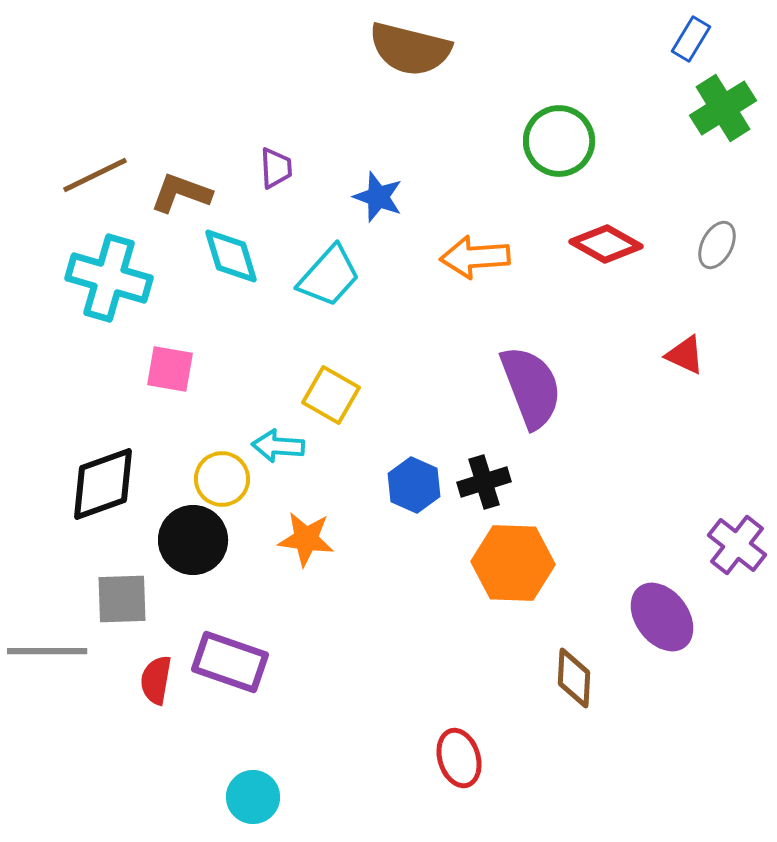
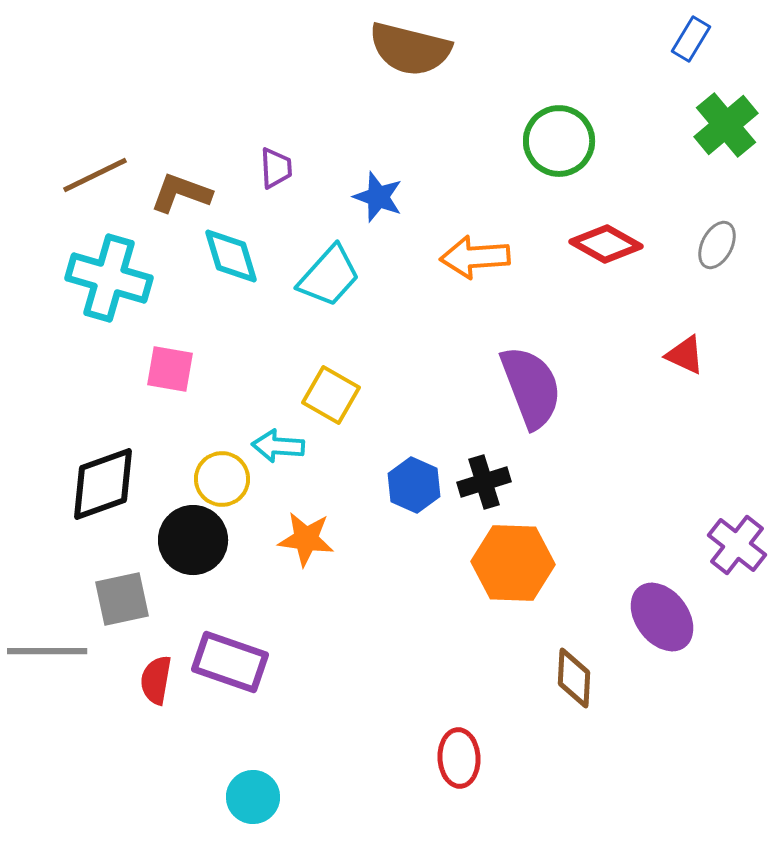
green cross: moved 3 px right, 17 px down; rotated 8 degrees counterclockwise
gray square: rotated 10 degrees counterclockwise
red ellipse: rotated 14 degrees clockwise
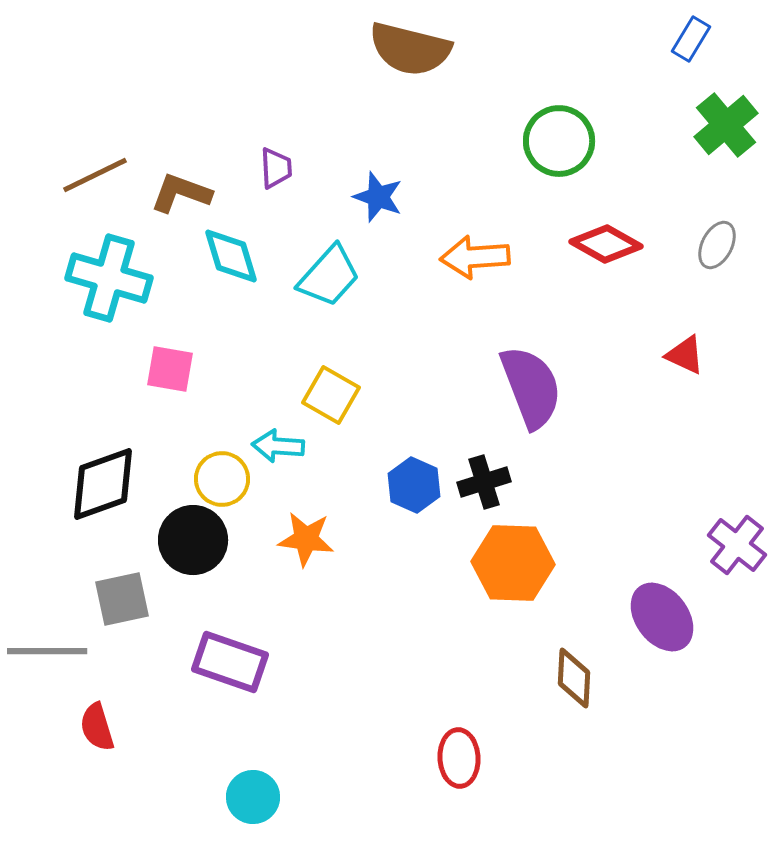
red semicircle: moved 59 px left, 47 px down; rotated 27 degrees counterclockwise
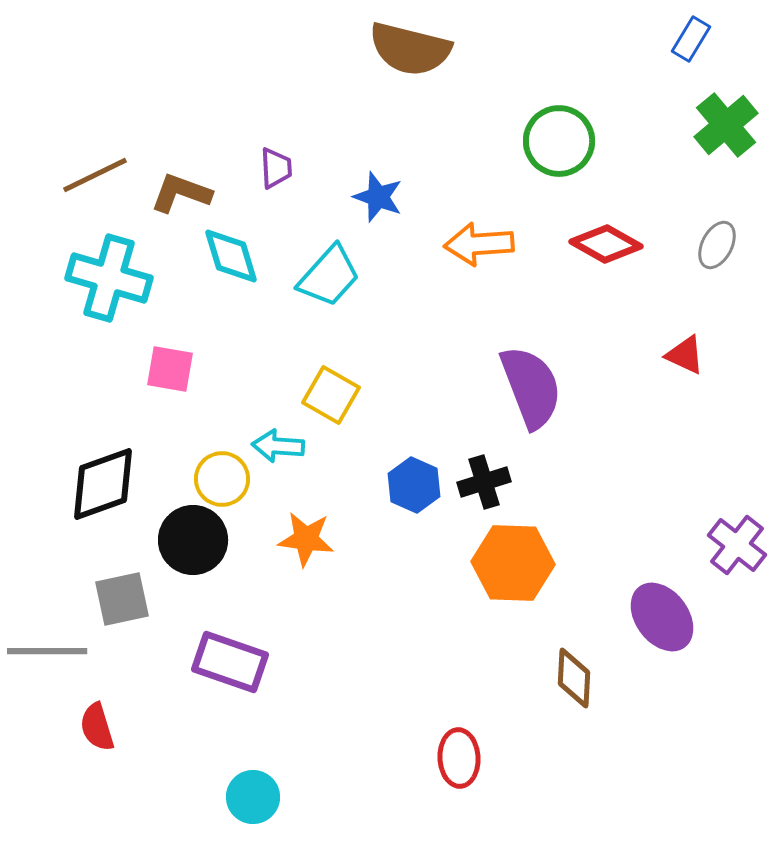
orange arrow: moved 4 px right, 13 px up
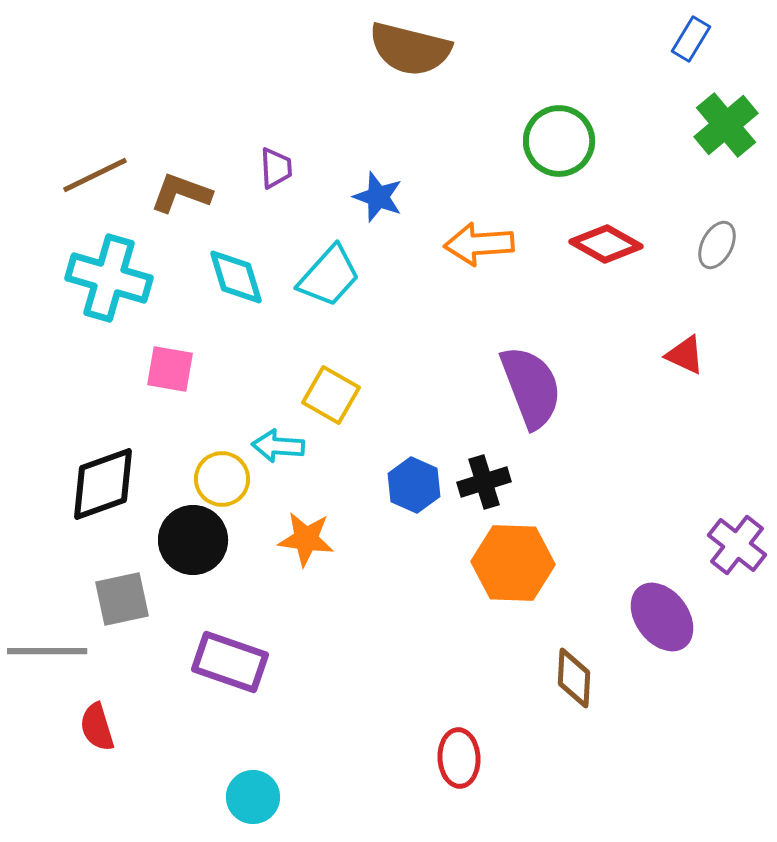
cyan diamond: moved 5 px right, 21 px down
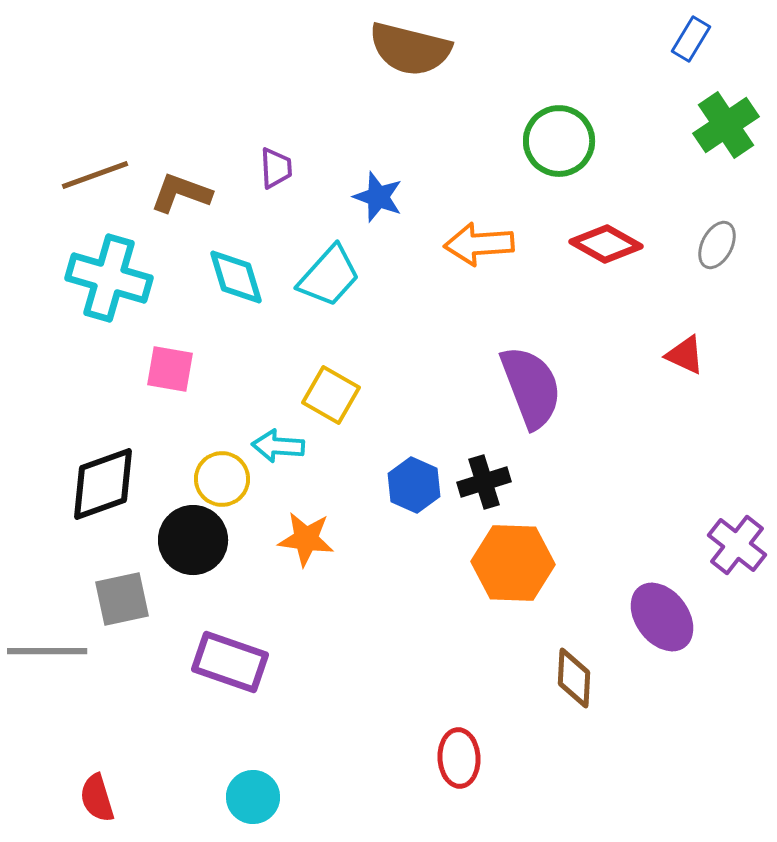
green cross: rotated 6 degrees clockwise
brown line: rotated 6 degrees clockwise
red semicircle: moved 71 px down
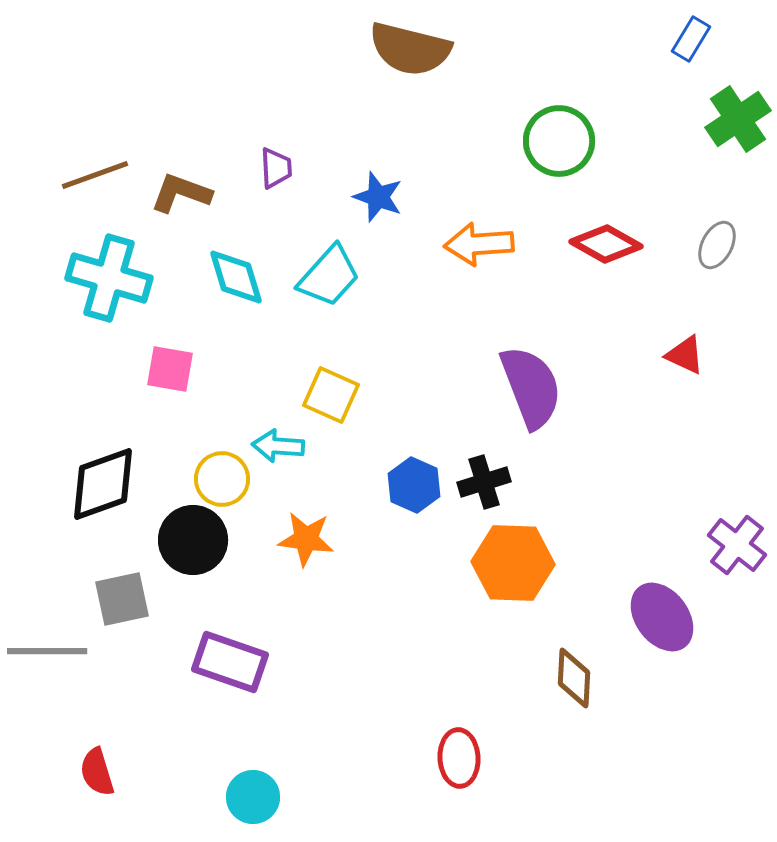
green cross: moved 12 px right, 6 px up
yellow square: rotated 6 degrees counterclockwise
red semicircle: moved 26 px up
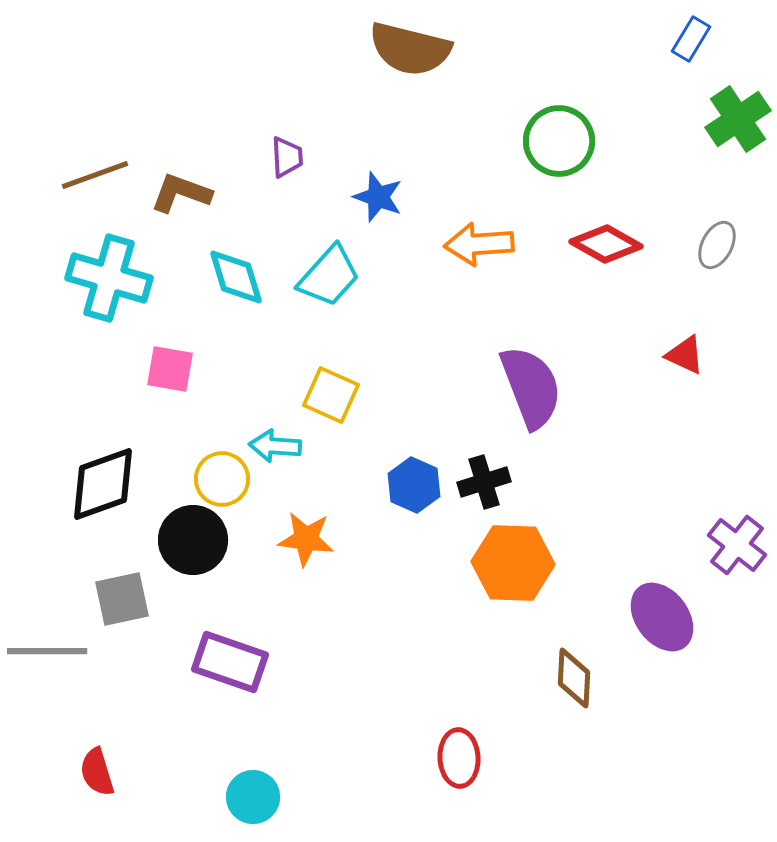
purple trapezoid: moved 11 px right, 11 px up
cyan arrow: moved 3 px left
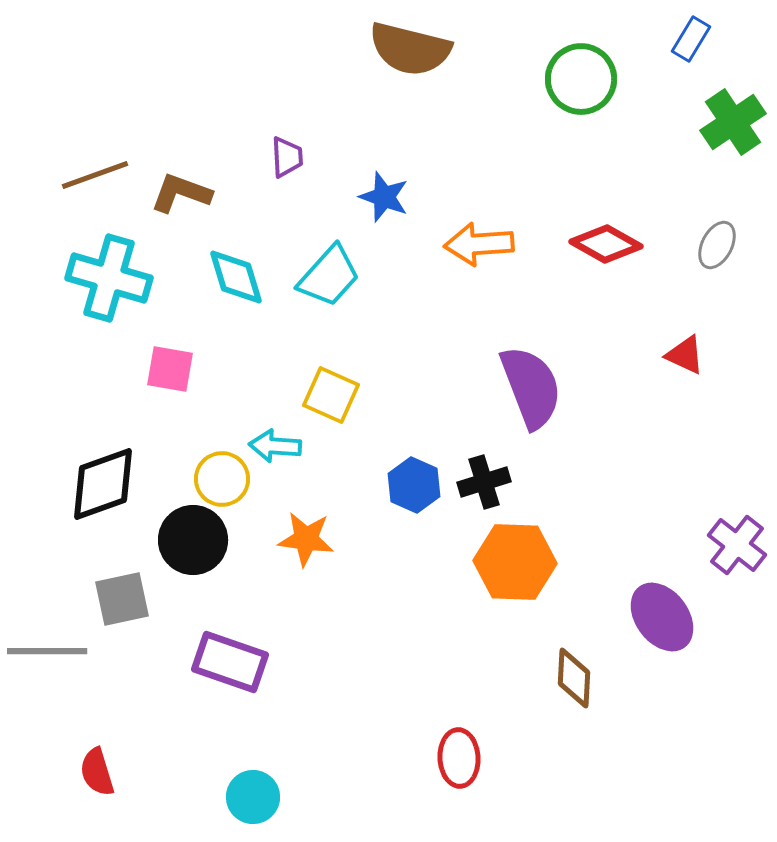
green cross: moved 5 px left, 3 px down
green circle: moved 22 px right, 62 px up
blue star: moved 6 px right
orange hexagon: moved 2 px right, 1 px up
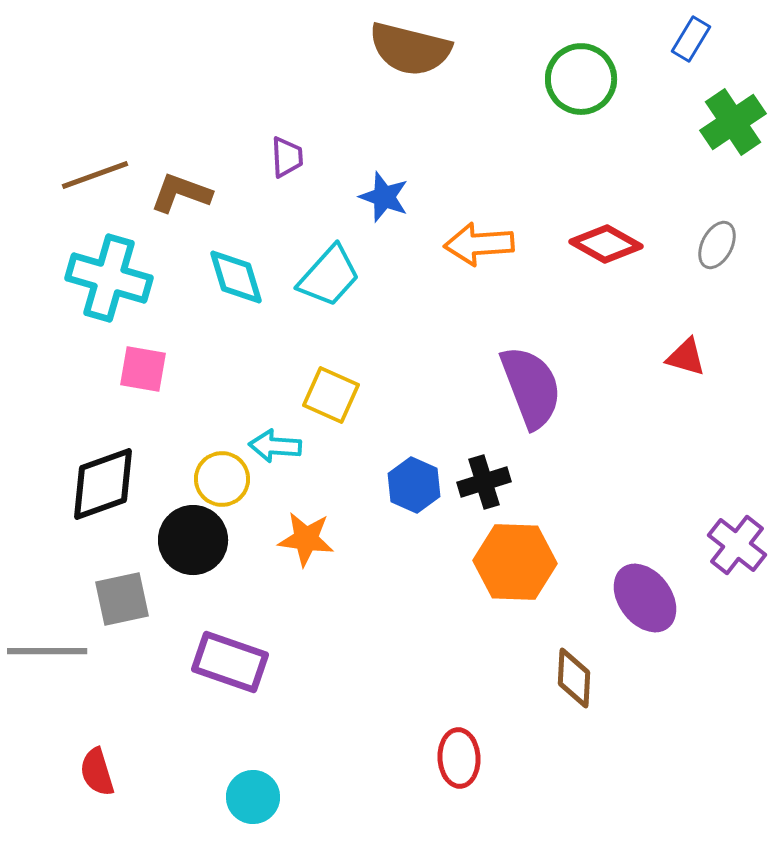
red triangle: moved 1 px right, 2 px down; rotated 9 degrees counterclockwise
pink square: moved 27 px left
purple ellipse: moved 17 px left, 19 px up
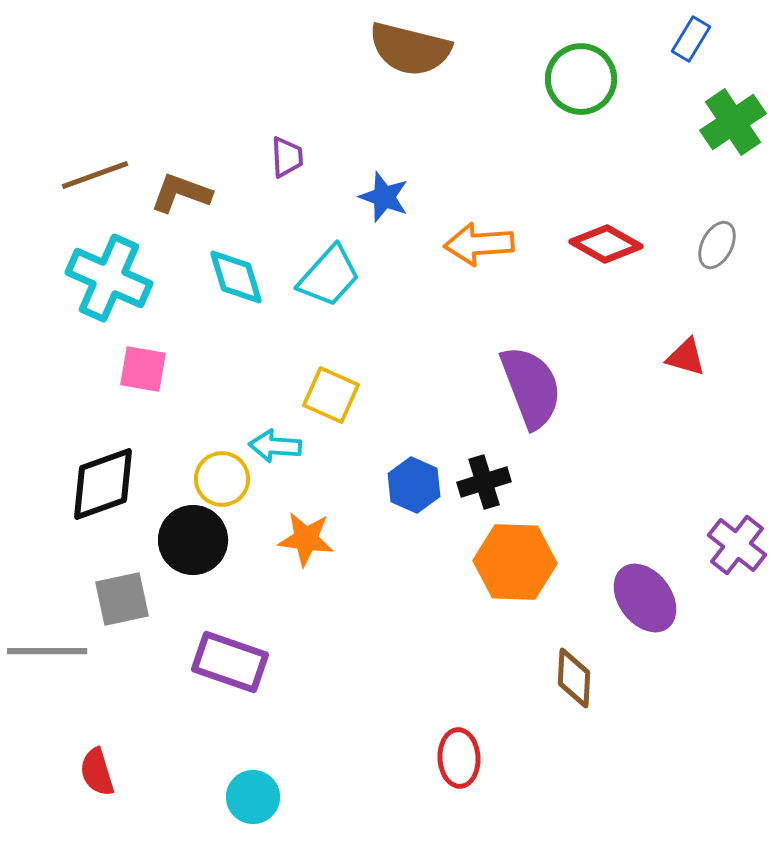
cyan cross: rotated 8 degrees clockwise
